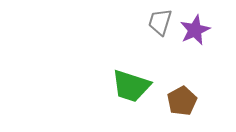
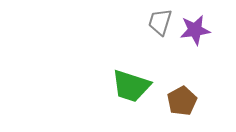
purple star: rotated 16 degrees clockwise
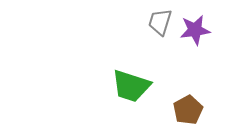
brown pentagon: moved 6 px right, 9 px down
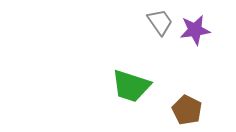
gray trapezoid: rotated 128 degrees clockwise
brown pentagon: moved 1 px left; rotated 16 degrees counterclockwise
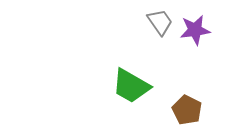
green trapezoid: rotated 12 degrees clockwise
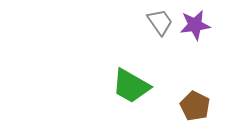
purple star: moved 5 px up
brown pentagon: moved 8 px right, 4 px up
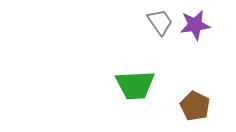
green trapezoid: moved 4 px right, 1 px up; rotated 33 degrees counterclockwise
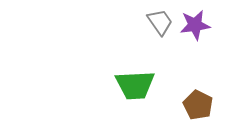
brown pentagon: moved 3 px right, 1 px up
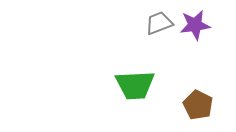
gray trapezoid: moved 1 px left, 1 px down; rotated 76 degrees counterclockwise
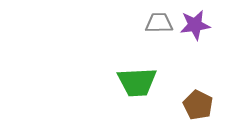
gray trapezoid: rotated 20 degrees clockwise
green trapezoid: moved 2 px right, 3 px up
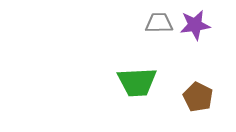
brown pentagon: moved 8 px up
